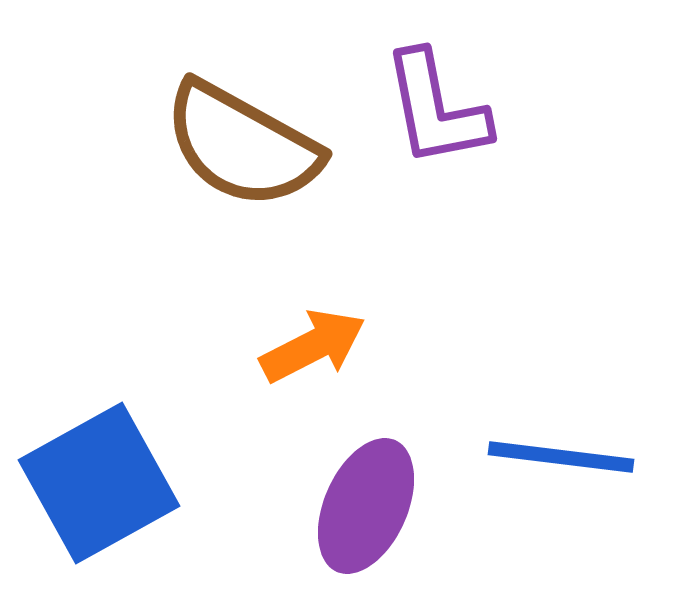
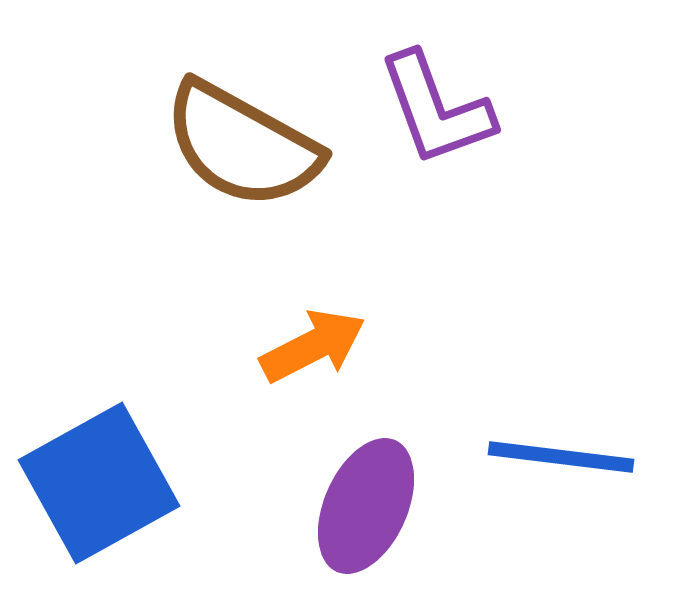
purple L-shape: rotated 9 degrees counterclockwise
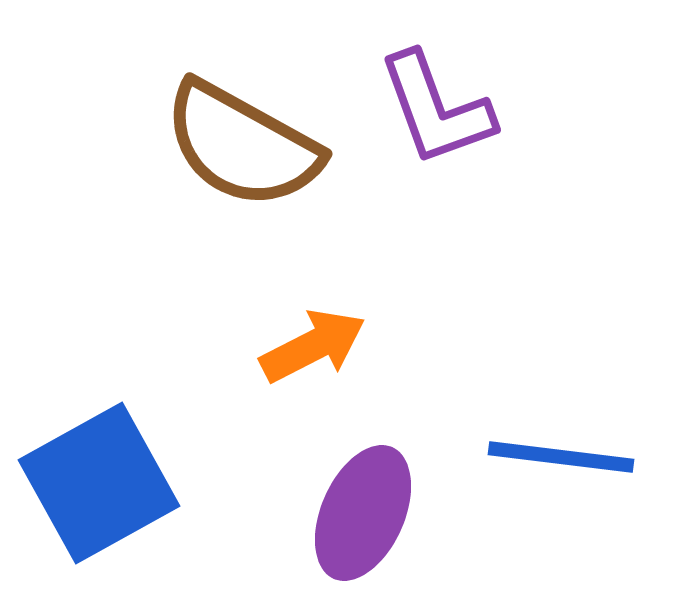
purple ellipse: moved 3 px left, 7 px down
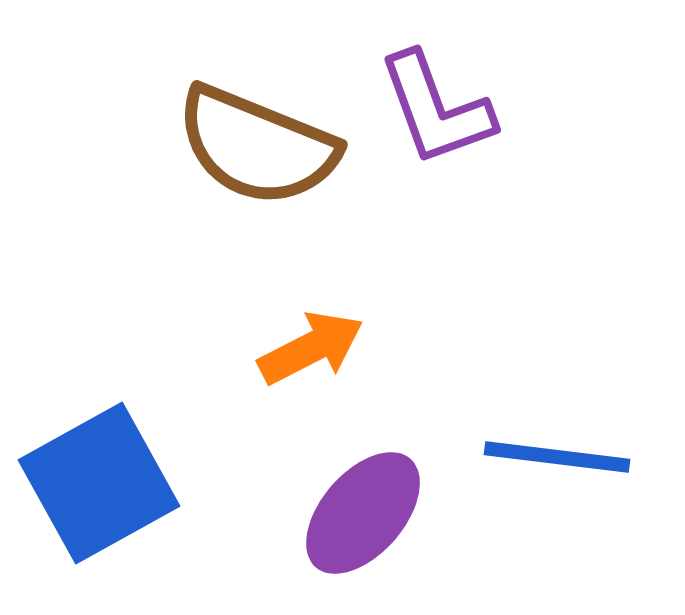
brown semicircle: moved 15 px right, 1 px down; rotated 7 degrees counterclockwise
orange arrow: moved 2 px left, 2 px down
blue line: moved 4 px left
purple ellipse: rotated 17 degrees clockwise
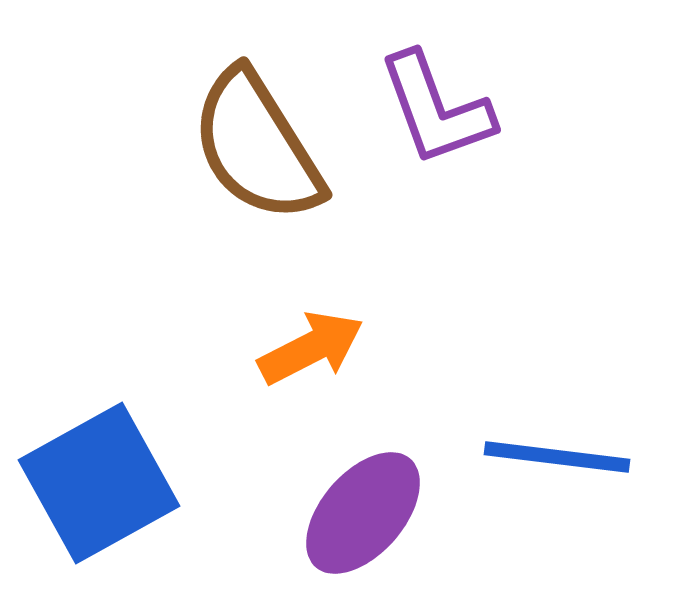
brown semicircle: rotated 36 degrees clockwise
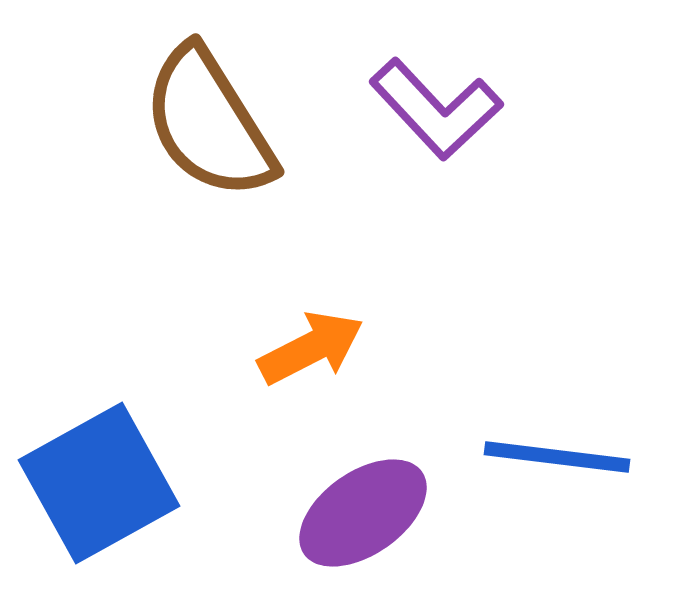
purple L-shape: rotated 23 degrees counterclockwise
brown semicircle: moved 48 px left, 23 px up
purple ellipse: rotated 14 degrees clockwise
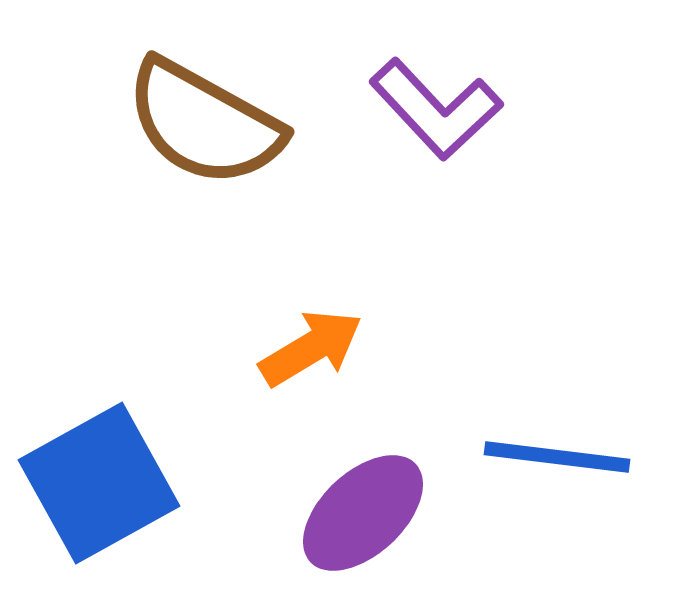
brown semicircle: moved 5 px left; rotated 29 degrees counterclockwise
orange arrow: rotated 4 degrees counterclockwise
purple ellipse: rotated 8 degrees counterclockwise
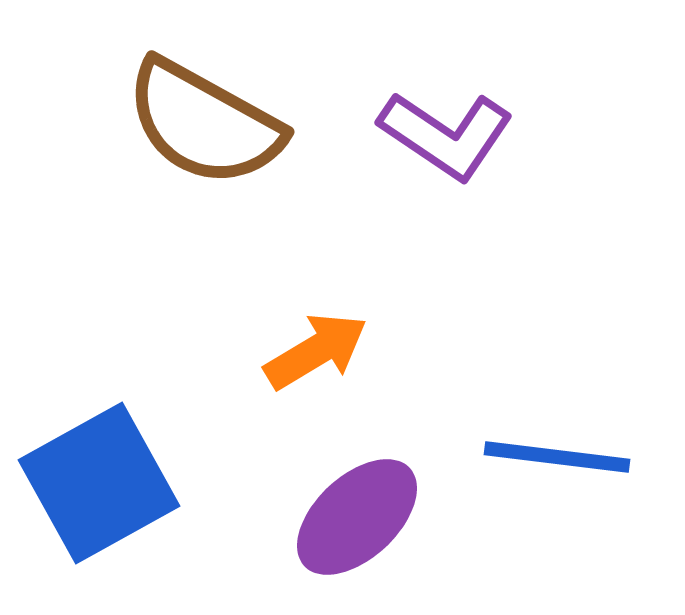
purple L-shape: moved 10 px right, 26 px down; rotated 13 degrees counterclockwise
orange arrow: moved 5 px right, 3 px down
purple ellipse: moved 6 px left, 4 px down
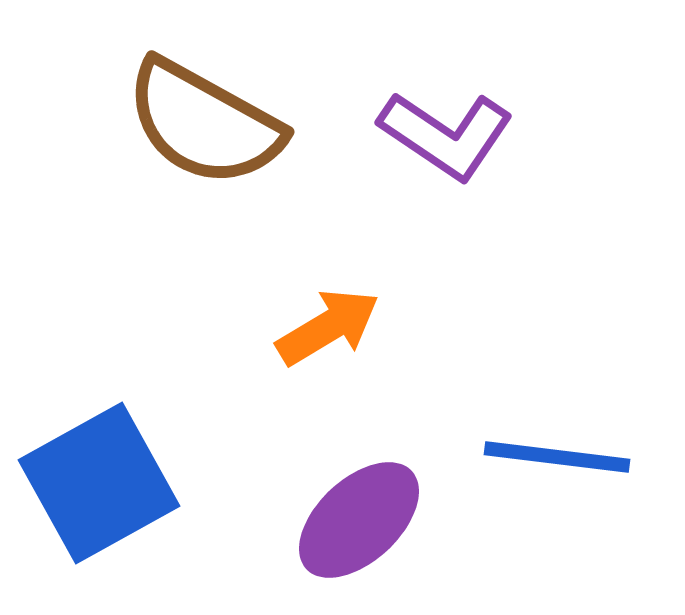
orange arrow: moved 12 px right, 24 px up
purple ellipse: moved 2 px right, 3 px down
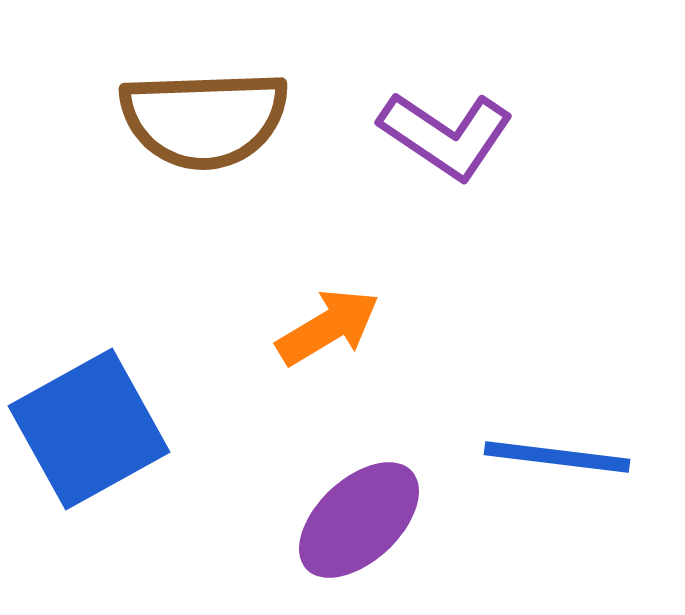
brown semicircle: moved 4 px up; rotated 31 degrees counterclockwise
blue square: moved 10 px left, 54 px up
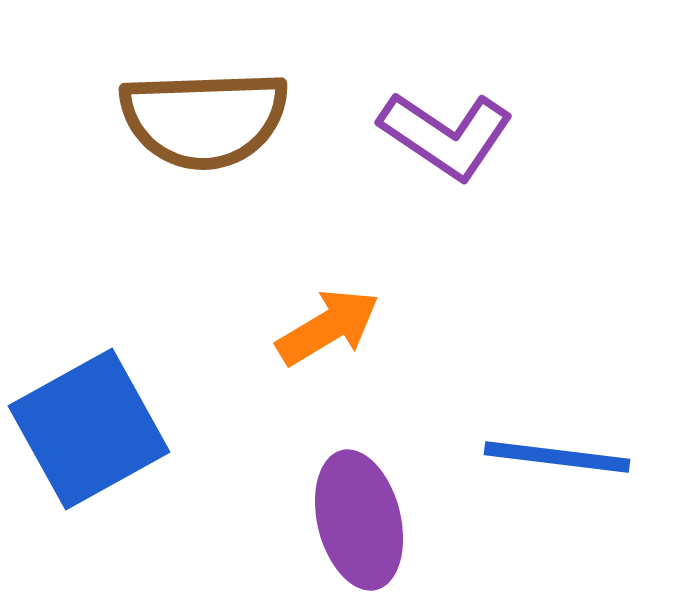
purple ellipse: rotated 61 degrees counterclockwise
